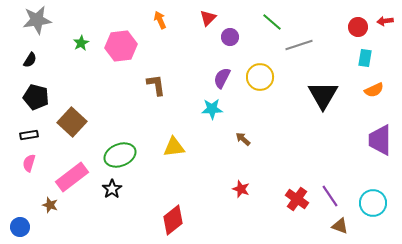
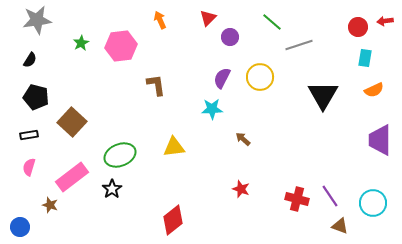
pink semicircle: moved 4 px down
red cross: rotated 20 degrees counterclockwise
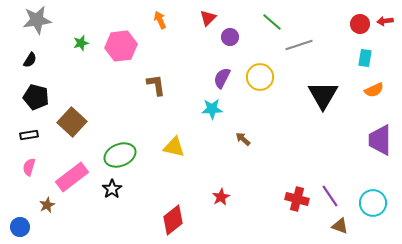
red circle: moved 2 px right, 3 px up
green star: rotated 14 degrees clockwise
yellow triangle: rotated 20 degrees clockwise
red star: moved 20 px left, 8 px down; rotated 24 degrees clockwise
brown star: moved 3 px left; rotated 28 degrees clockwise
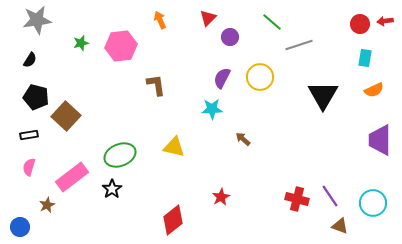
brown square: moved 6 px left, 6 px up
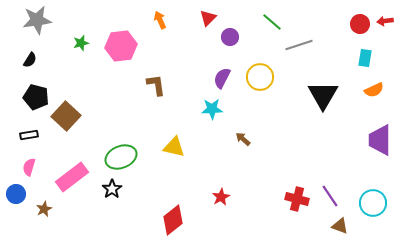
green ellipse: moved 1 px right, 2 px down
brown star: moved 3 px left, 4 px down
blue circle: moved 4 px left, 33 px up
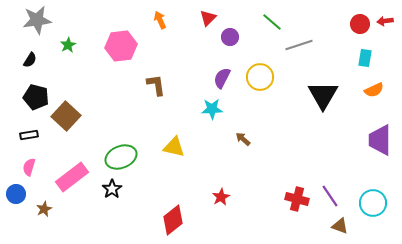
green star: moved 13 px left, 2 px down; rotated 14 degrees counterclockwise
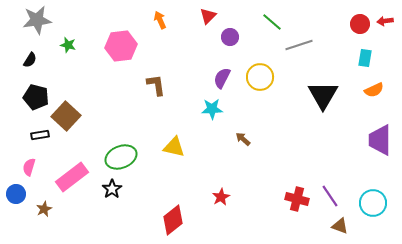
red triangle: moved 2 px up
green star: rotated 28 degrees counterclockwise
black rectangle: moved 11 px right
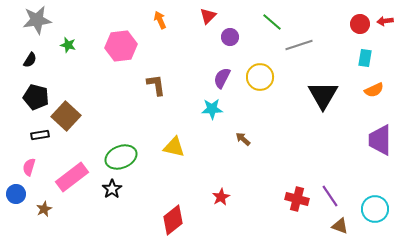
cyan circle: moved 2 px right, 6 px down
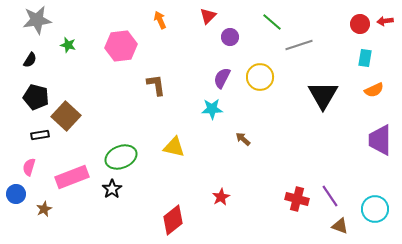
pink rectangle: rotated 16 degrees clockwise
